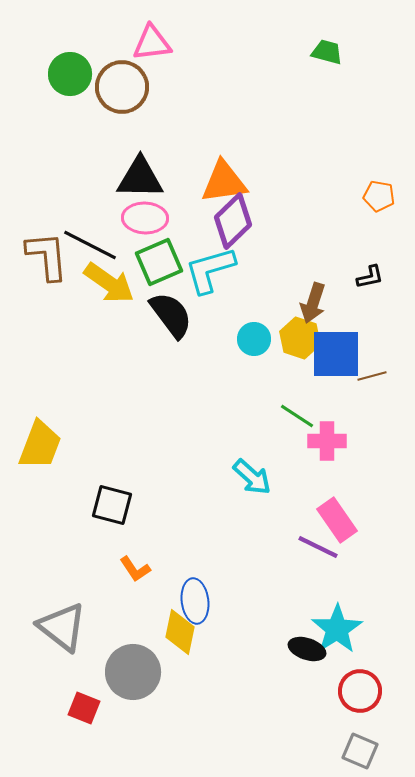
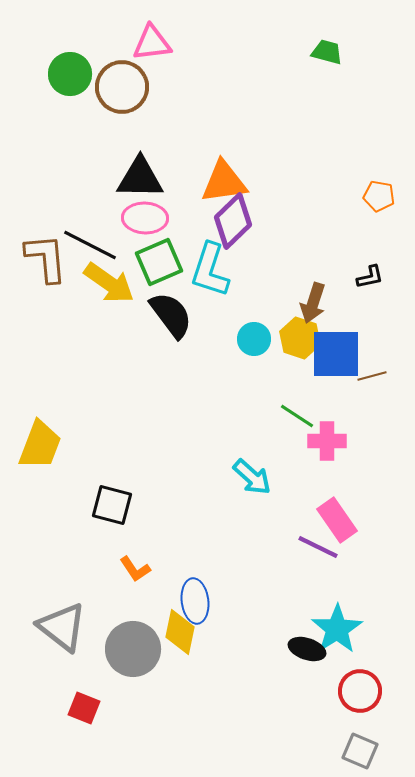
brown L-shape: moved 1 px left, 2 px down
cyan L-shape: rotated 56 degrees counterclockwise
gray circle: moved 23 px up
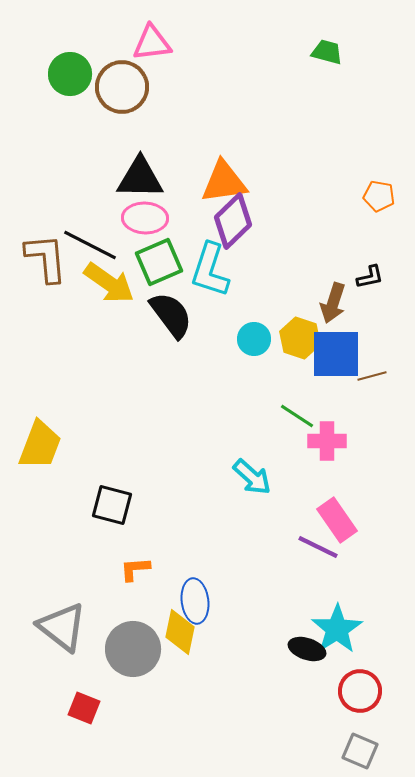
brown arrow: moved 20 px right
orange L-shape: rotated 120 degrees clockwise
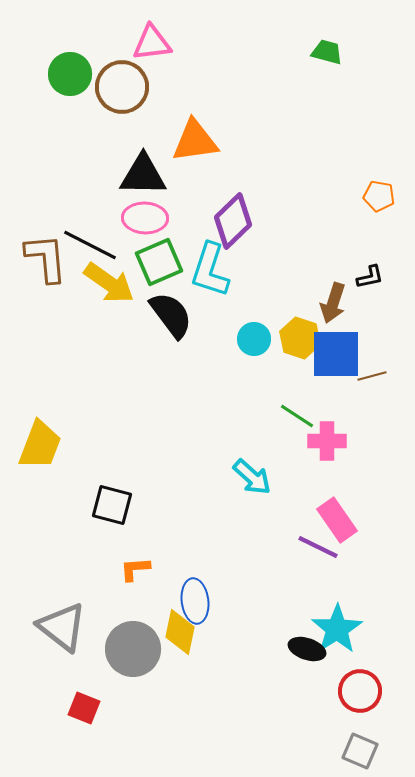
black triangle: moved 3 px right, 3 px up
orange triangle: moved 29 px left, 41 px up
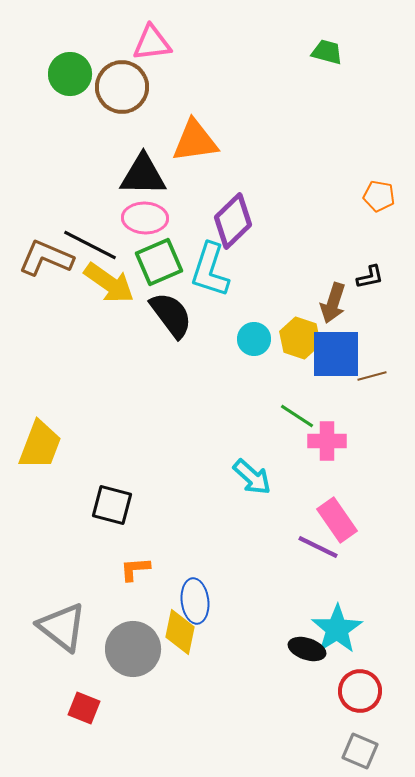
brown L-shape: rotated 62 degrees counterclockwise
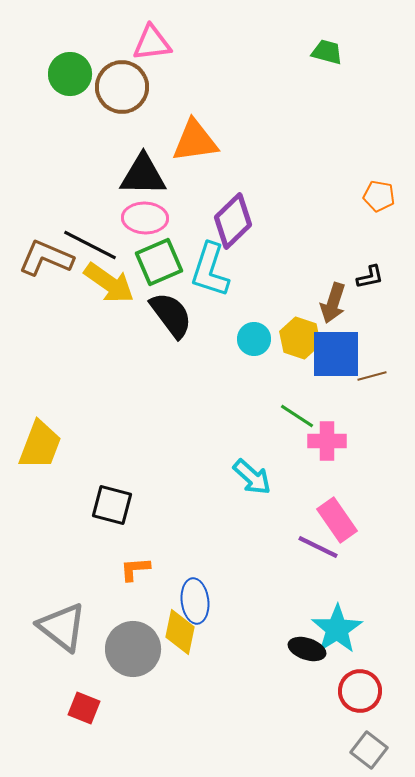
gray square: moved 9 px right, 1 px up; rotated 15 degrees clockwise
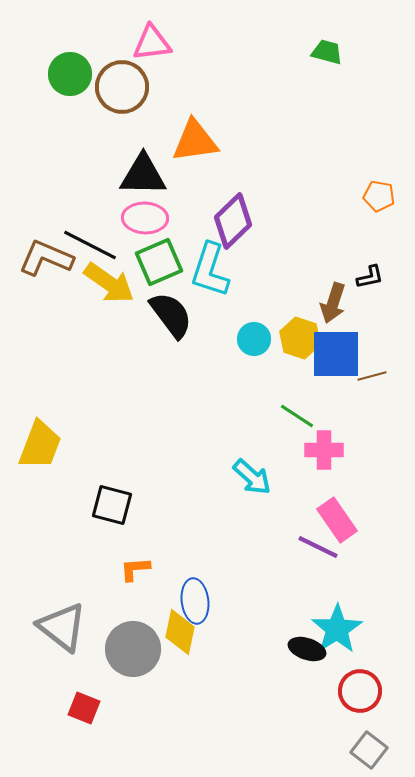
pink cross: moved 3 px left, 9 px down
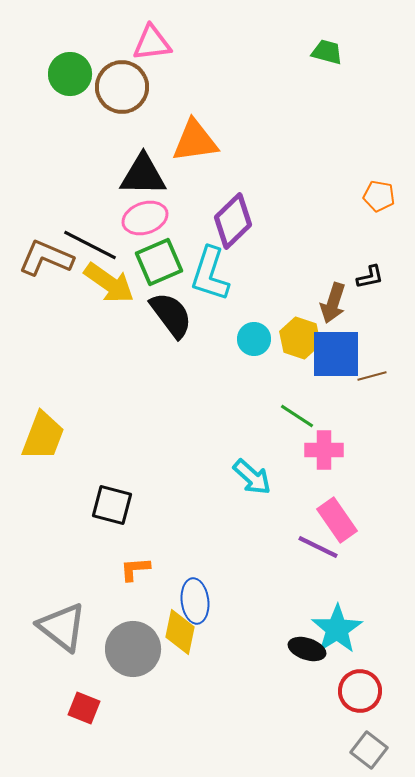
pink ellipse: rotated 21 degrees counterclockwise
cyan L-shape: moved 4 px down
yellow trapezoid: moved 3 px right, 9 px up
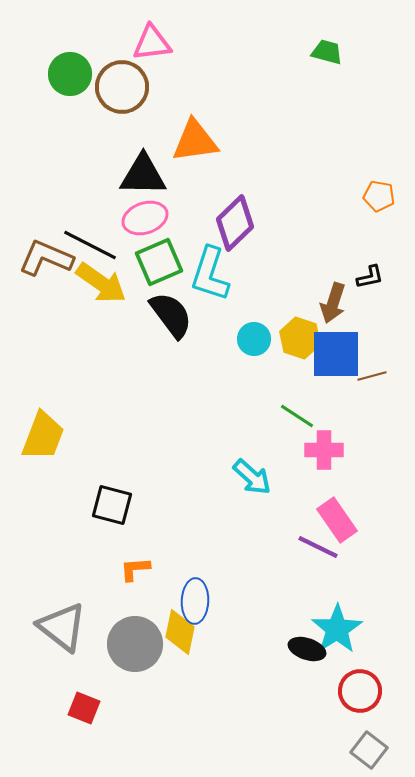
purple diamond: moved 2 px right, 2 px down
yellow arrow: moved 8 px left
blue ellipse: rotated 9 degrees clockwise
gray circle: moved 2 px right, 5 px up
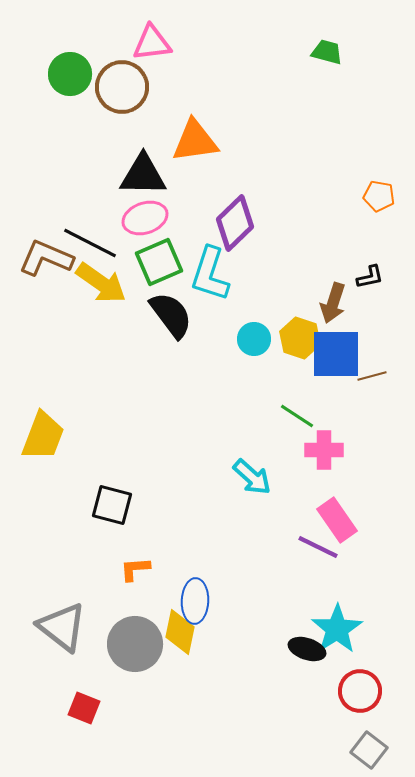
black line: moved 2 px up
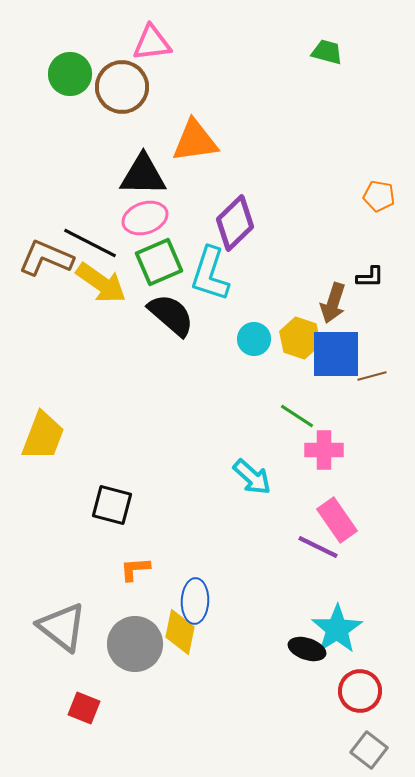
black L-shape: rotated 12 degrees clockwise
black semicircle: rotated 12 degrees counterclockwise
